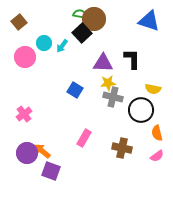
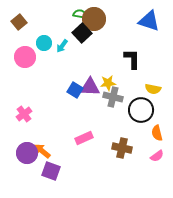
purple triangle: moved 13 px left, 24 px down
pink rectangle: rotated 36 degrees clockwise
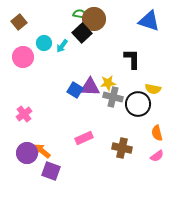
pink circle: moved 2 px left
black circle: moved 3 px left, 6 px up
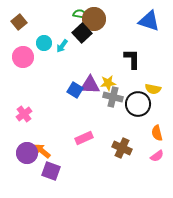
purple triangle: moved 2 px up
brown cross: rotated 12 degrees clockwise
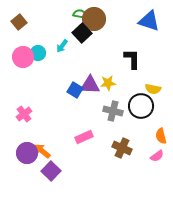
cyan circle: moved 6 px left, 10 px down
gray cross: moved 14 px down
black circle: moved 3 px right, 2 px down
orange semicircle: moved 4 px right, 3 px down
pink rectangle: moved 1 px up
purple square: rotated 24 degrees clockwise
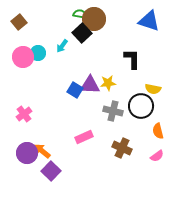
orange semicircle: moved 3 px left, 5 px up
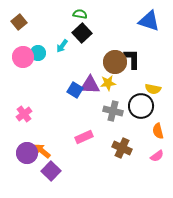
brown circle: moved 21 px right, 43 px down
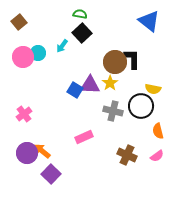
blue triangle: rotated 20 degrees clockwise
yellow star: moved 2 px right; rotated 28 degrees counterclockwise
brown cross: moved 5 px right, 7 px down
purple square: moved 3 px down
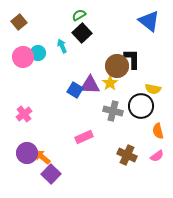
green semicircle: moved 1 px left, 1 px down; rotated 40 degrees counterclockwise
cyan arrow: rotated 120 degrees clockwise
brown circle: moved 2 px right, 4 px down
orange arrow: moved 6 px down
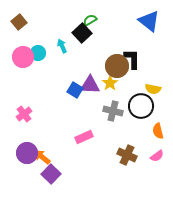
green semicircle: moved 11 px right, 5 px down
